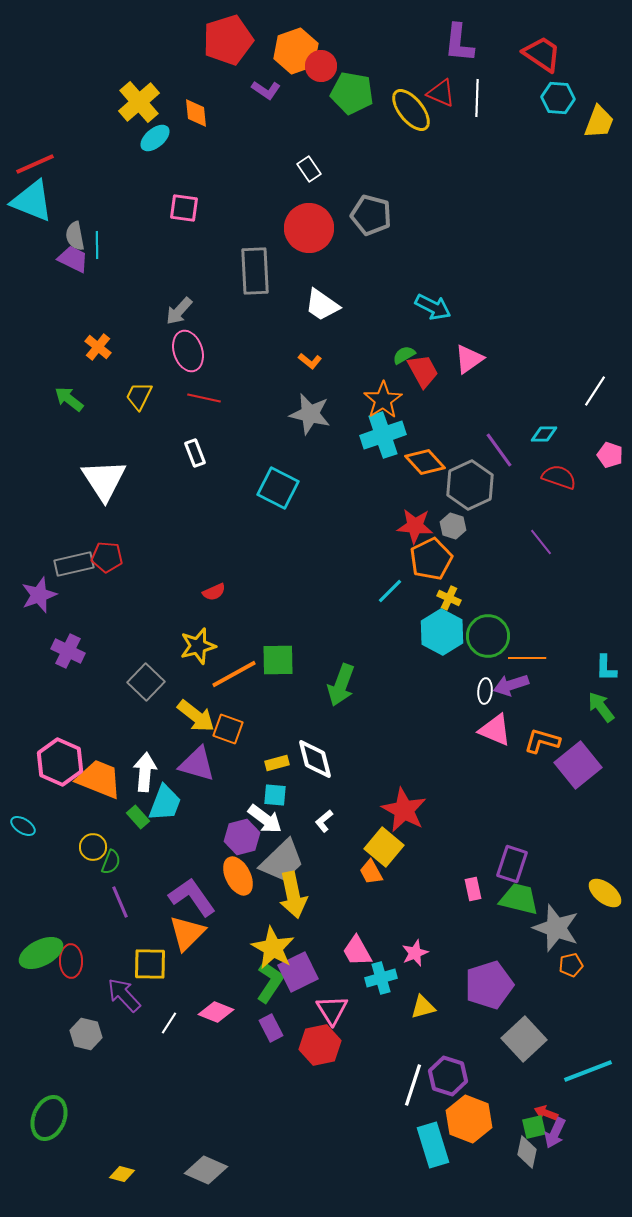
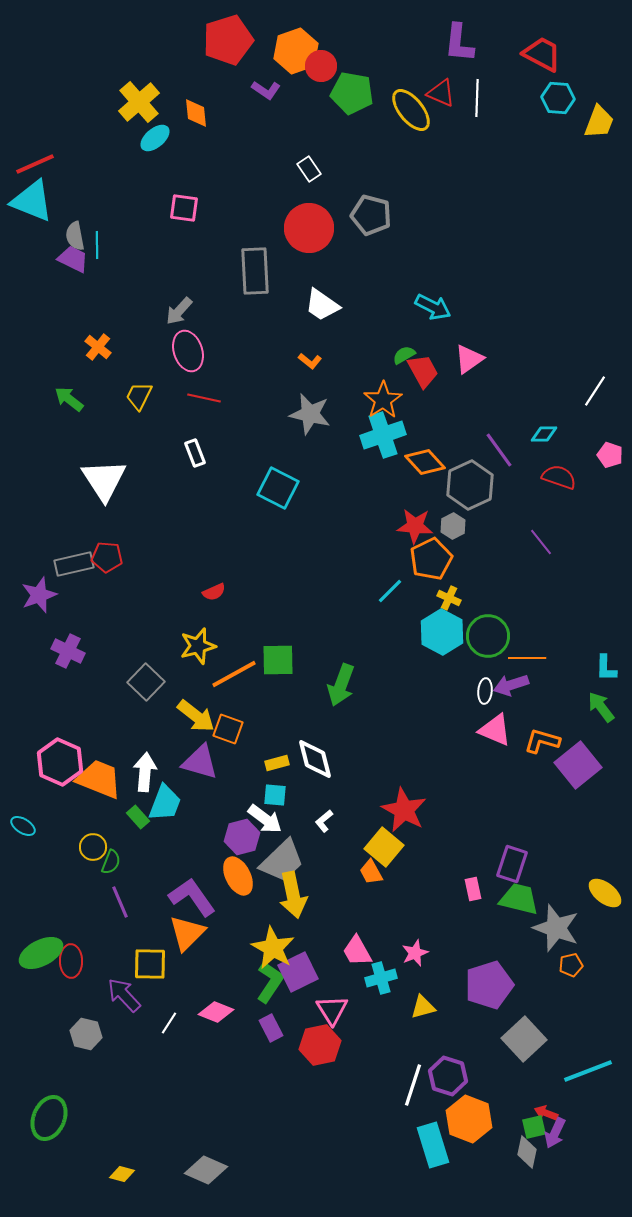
red trapezoid at (542, 54): rotated 6 degrees counterclockwise
gray hexagon at (453, 526): rotated 15 degrees clockwise
purple triangle at (197, 764): moved 3 px right, 2 px up
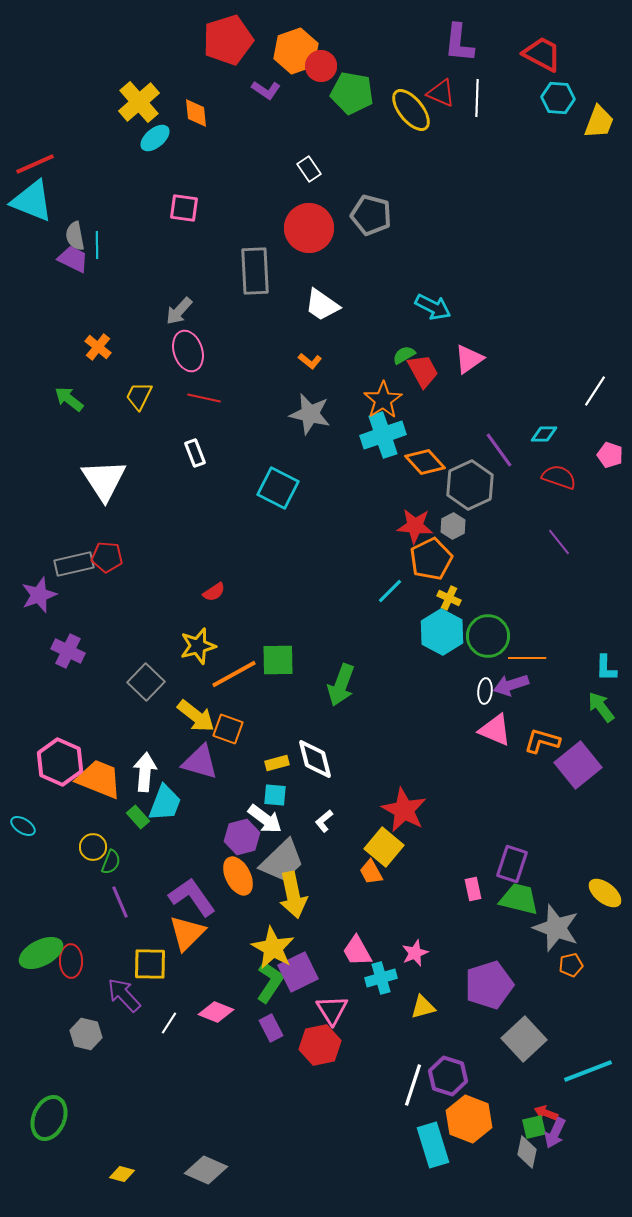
purple line at (541, 542): moved 18 px right
red semicircle at (214, 592): rotated 10 degrees counterclockwise
